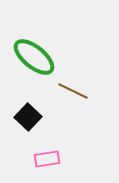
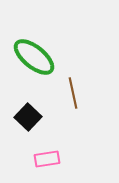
brown line: moved 2 px down; rotated 52 degrees clockwise
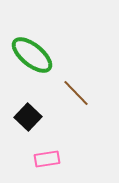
green ellipse: moved 2 px left, 2 px up
brown line: moved 3 px right; rotated 32 degrees counterclockwise
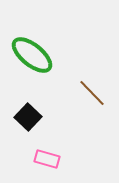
brown line: moved 16 px right
pink rectangle: rotated 25 degrees clockwise
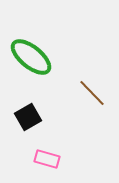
green ellipse: moved 1 px left, 2 px down
black square: rotated 16 degrees clockwise
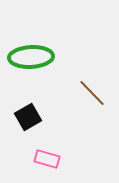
green ellipse: rotated 42 degrees counterclockwise
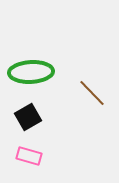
green ellipse: moved 15 px down
pink rectangle: moved 18 px left, 3 px up
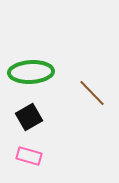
black square: moved 1 px right
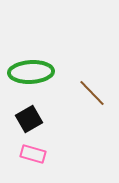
black square: moved 2 px down
pink rectangle: moved 4 px right, 2 px up
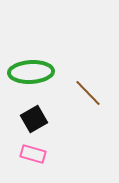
brown line: moved 4 px left
black square: moved 5 px right
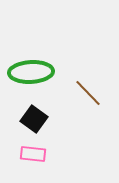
black square: rotated 24 degrees counterclockwise
pink rectangle: rotated 10 degrees counterclockwise
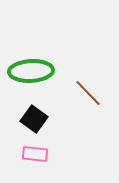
green ellipse: moved 1 px up
pink rectangle: moved 2 px right
